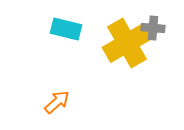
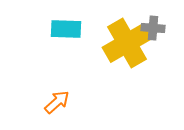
cyan rectangle: rotated 12 degrees counterclockwise
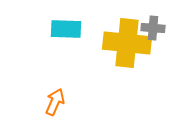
yellow cross: rotated 36 degrees clockwise
orange arrow: moved 2 px left; rotated 24 degrees counterclockwise
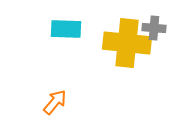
gray cross: moved 1 px right
orange arrow: rotated 16 degrees clockwise
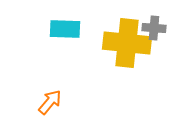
cyan rectangle: moved 1 px left
orange arrow: moved 5 px left
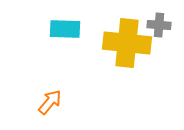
gray cross: moved 5 px right, 3 px up
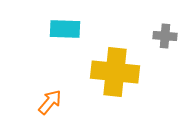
gray cross: moved 6 px right, 11 px down
yellow cross: moved 12 px left, 29 px down
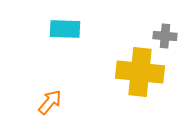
yellow cross: moved 25 px right
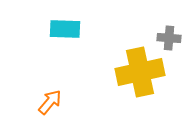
gray cross: moved 4 px right, 2 px down
yellow cross: rotated 18 degrees counterclockwise
